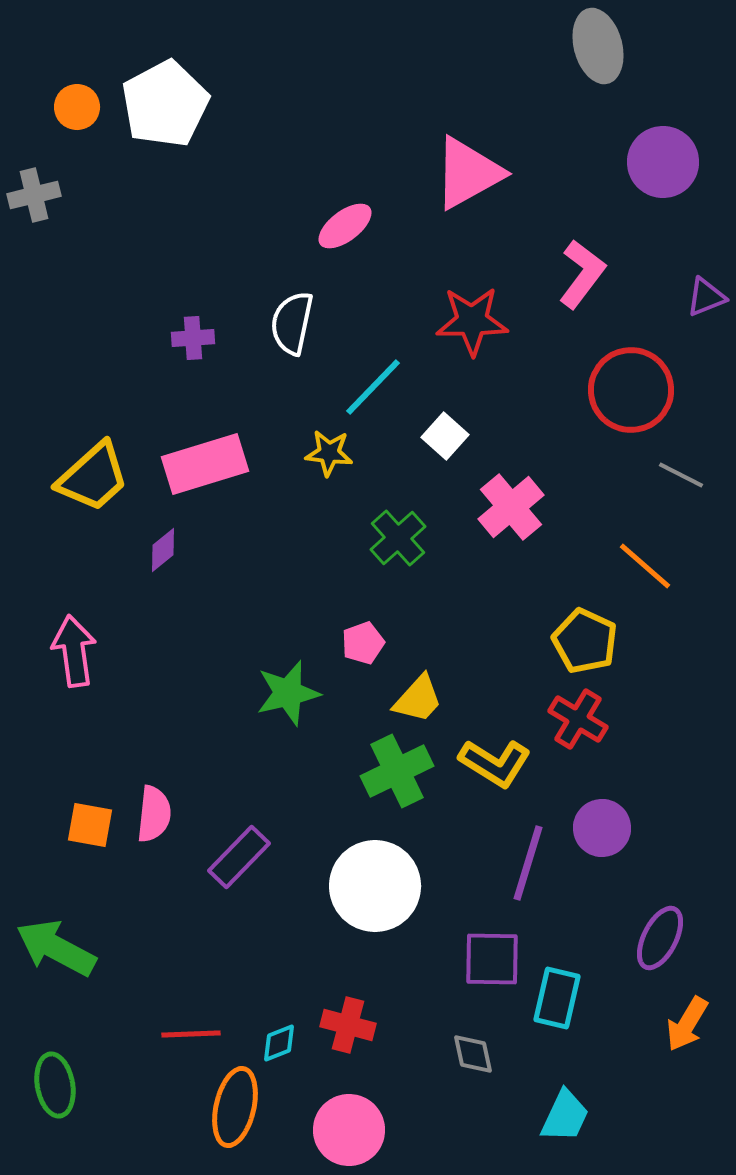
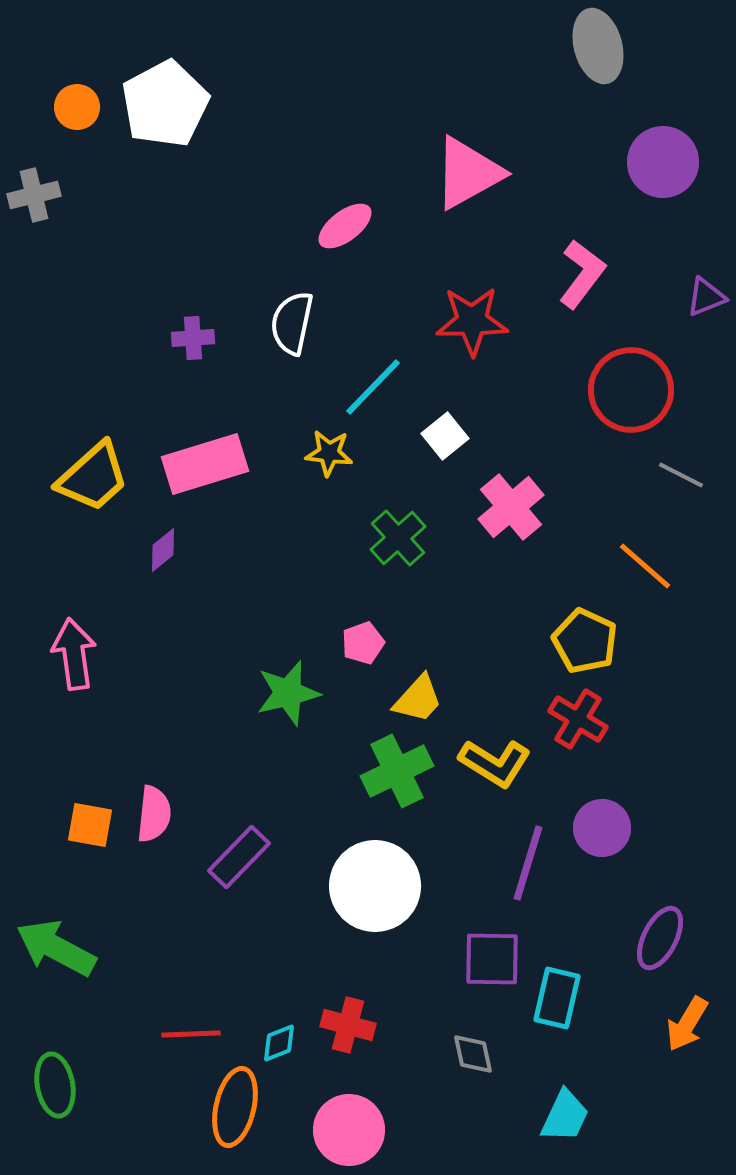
white square at (445, 436): rotated 9 degrees clockwise
pink arrow at (74, 651): moved 3 px down
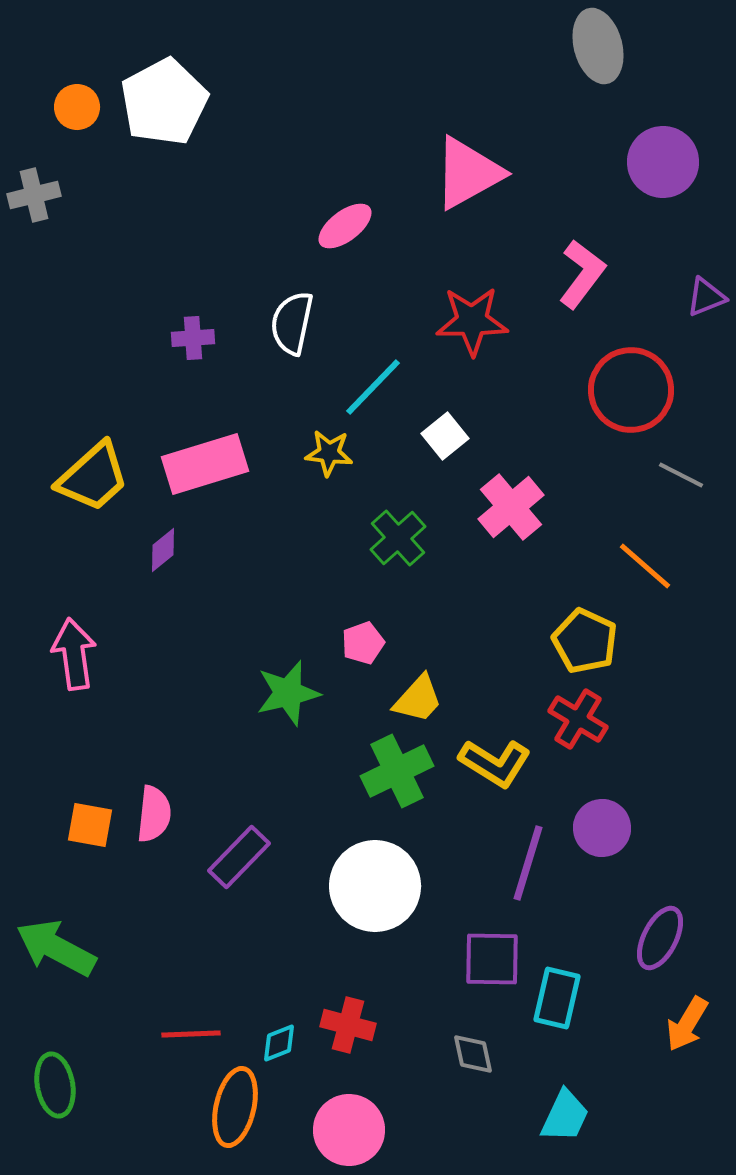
white pentagon at (165, 104): moved 1 px left, 2 px up
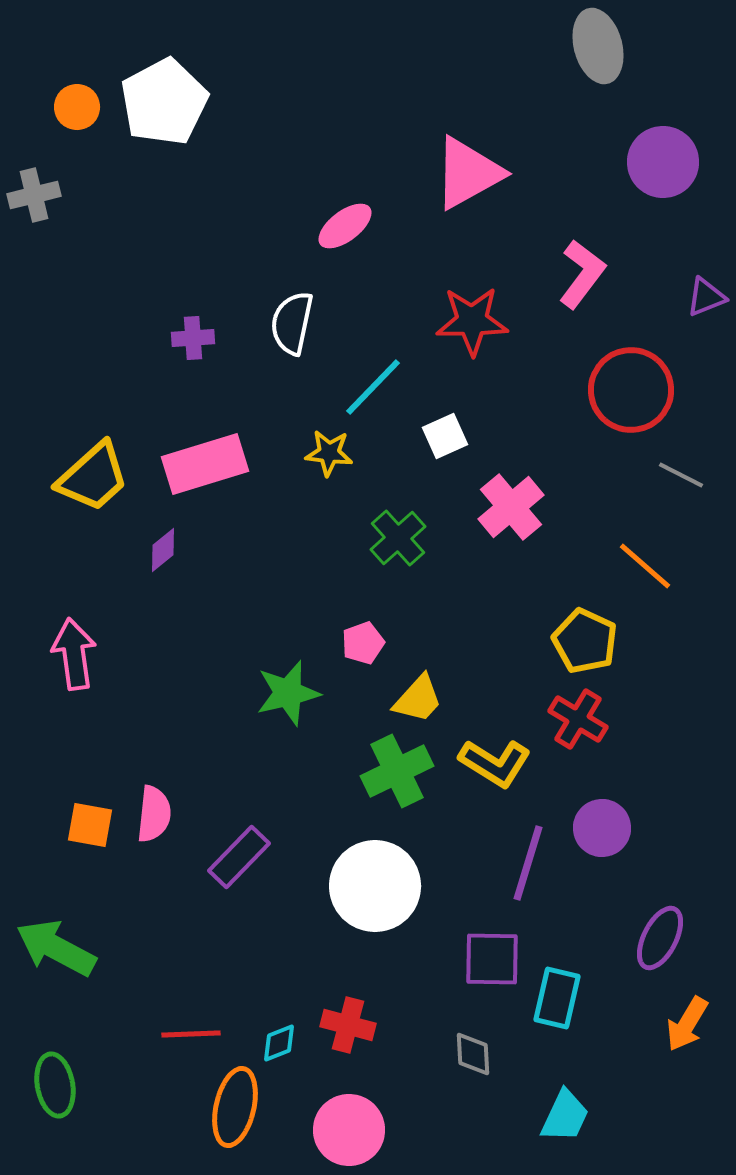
white square at (445, 436): rotated 15 degrees clockwise
gray diamond at (473, 1054): rotated 9 degrees clockwise
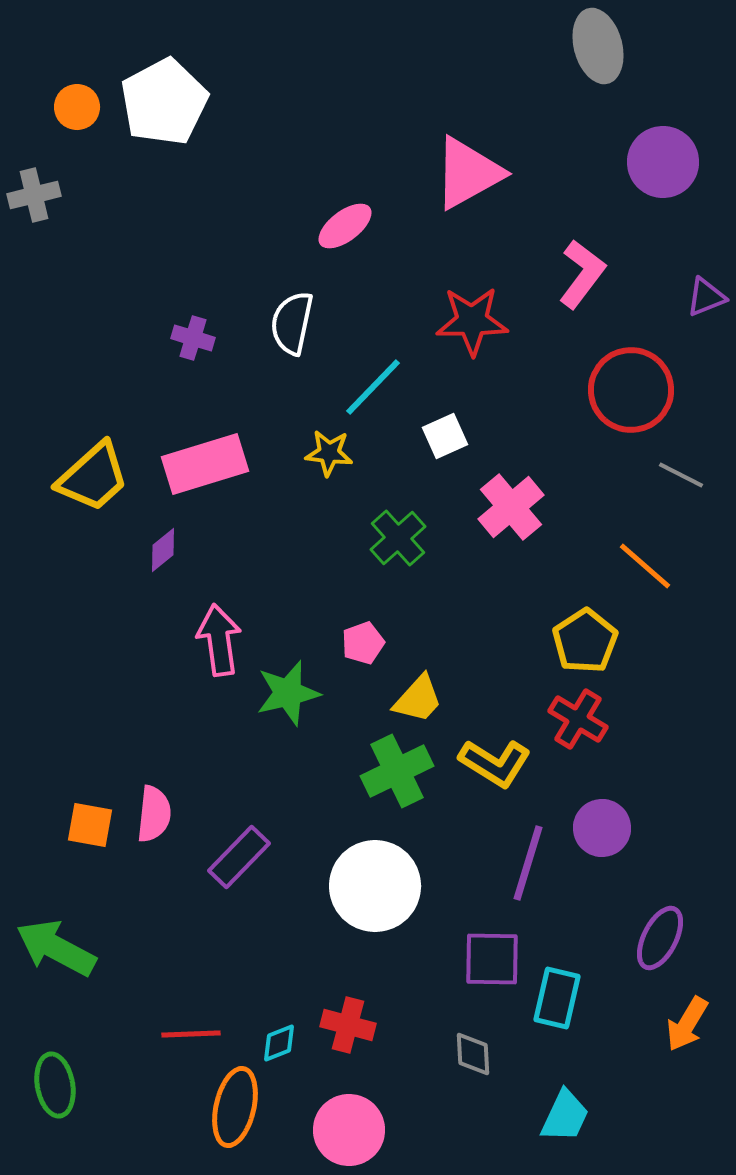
purple cross at (193, 338): rotated 21 degrees clockwise
yellow pentagon at (585, 641): rotated 14 degrees clockwise
pink arrow at (74, 654): moved 145 px right, 14 px up
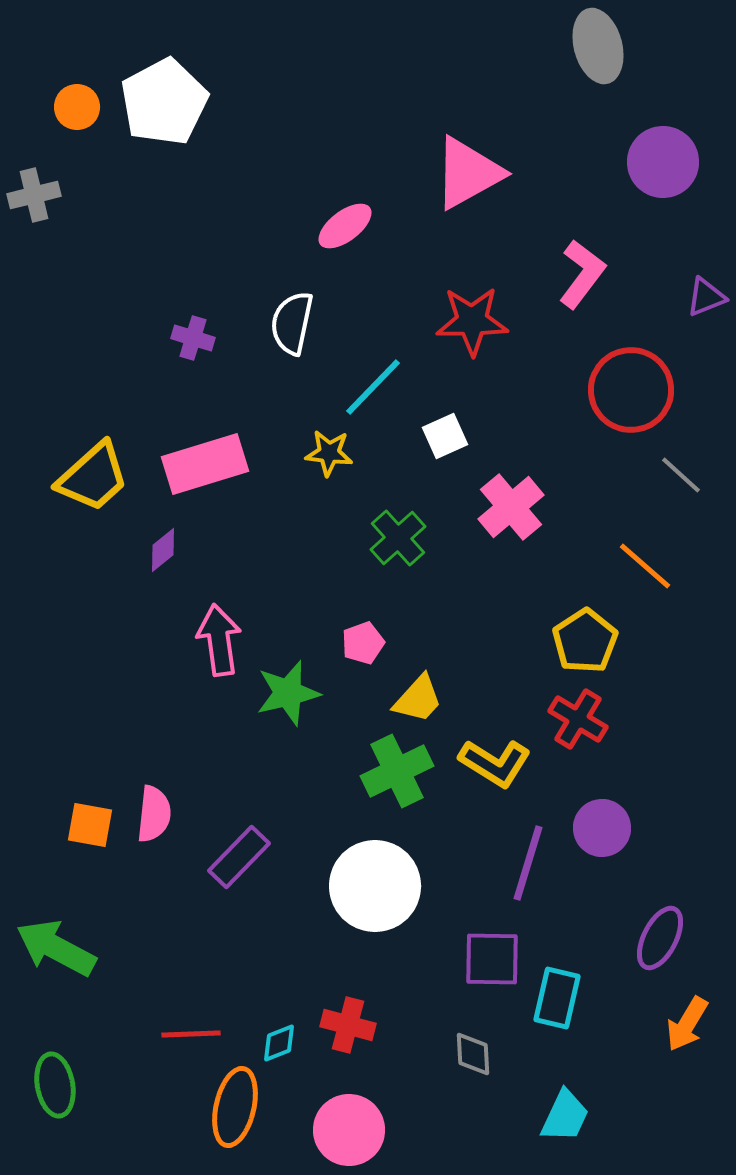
gray line at (681, 475): rotated 15 degrees clockwise
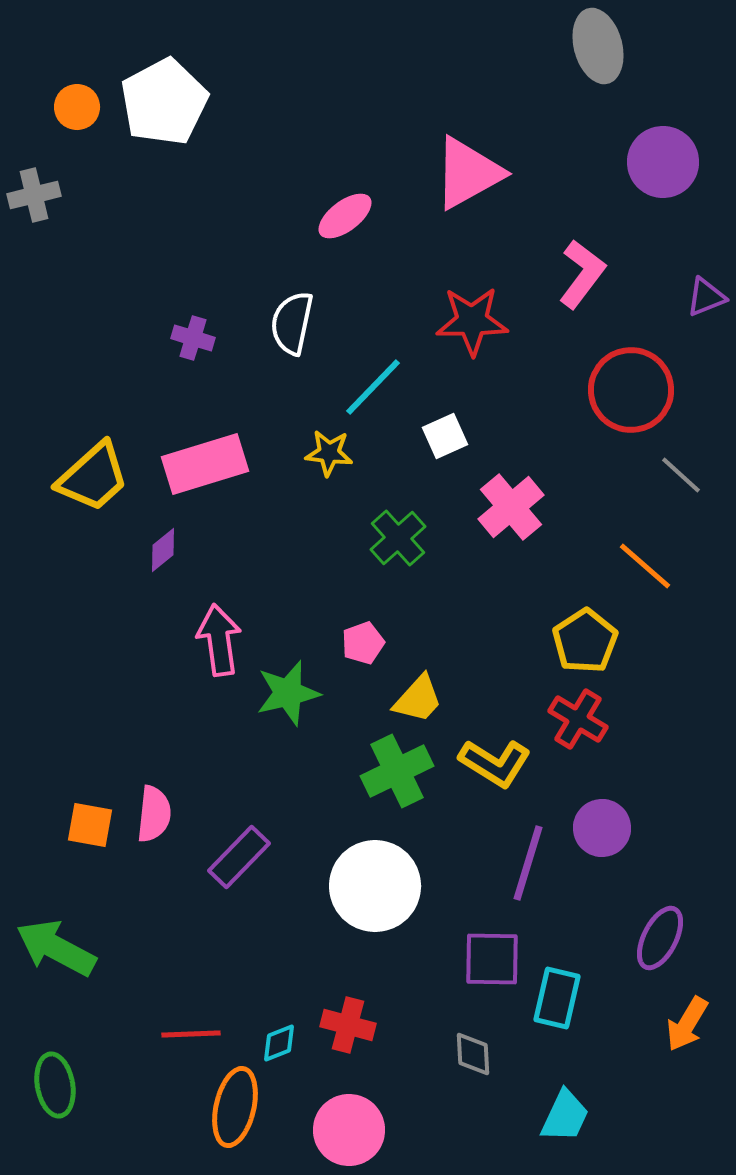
pink ellipse at (345, 226): moved 10 px up
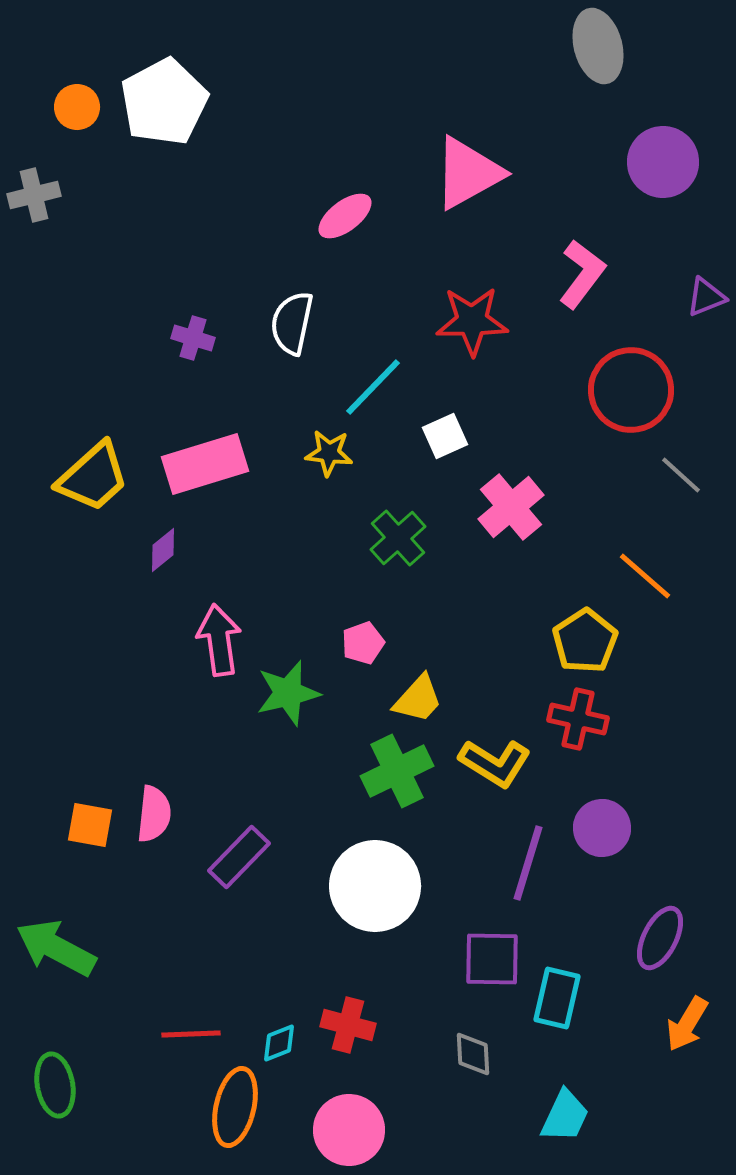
orange line at (645, 566): moved 10 px down
red cross at (578, 719): rotated 18 degrees counterclockwise
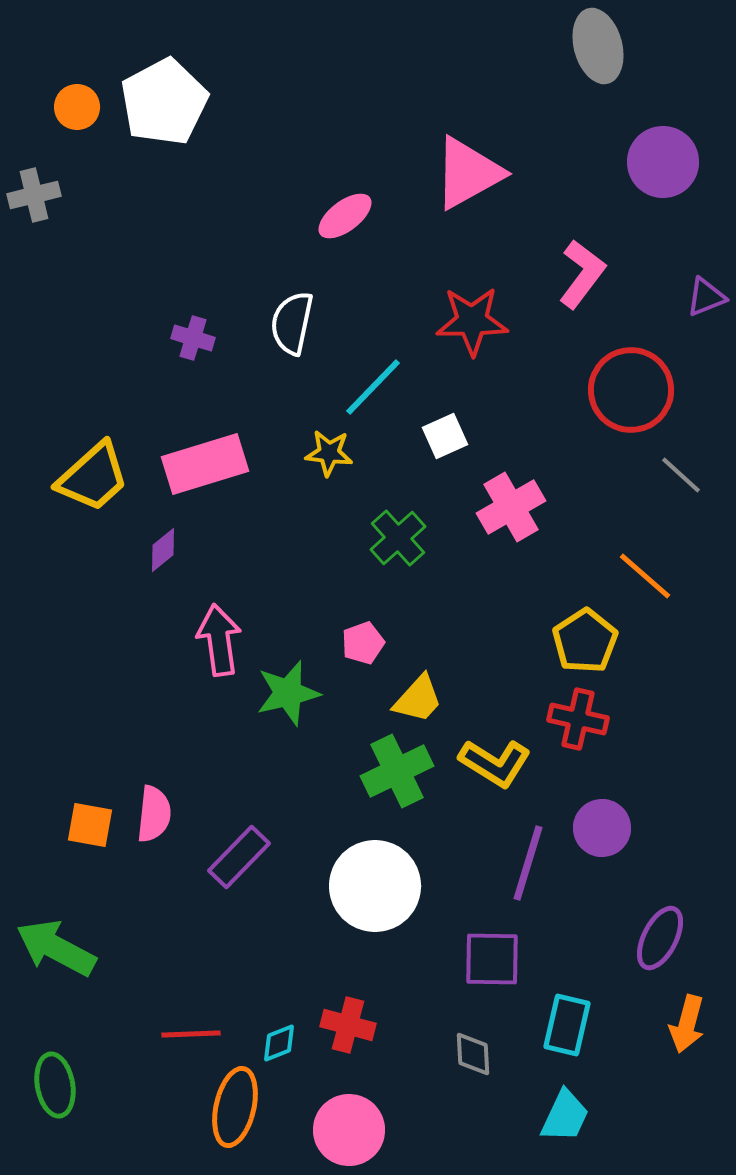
pink cross at (511, 507): rotated 10 degrees clockwise
cyan rectangle at (557, 998): moved 10 px right, 27 px down
orange arrow at (687, 1024): rotated 16 degrees counterclockwise
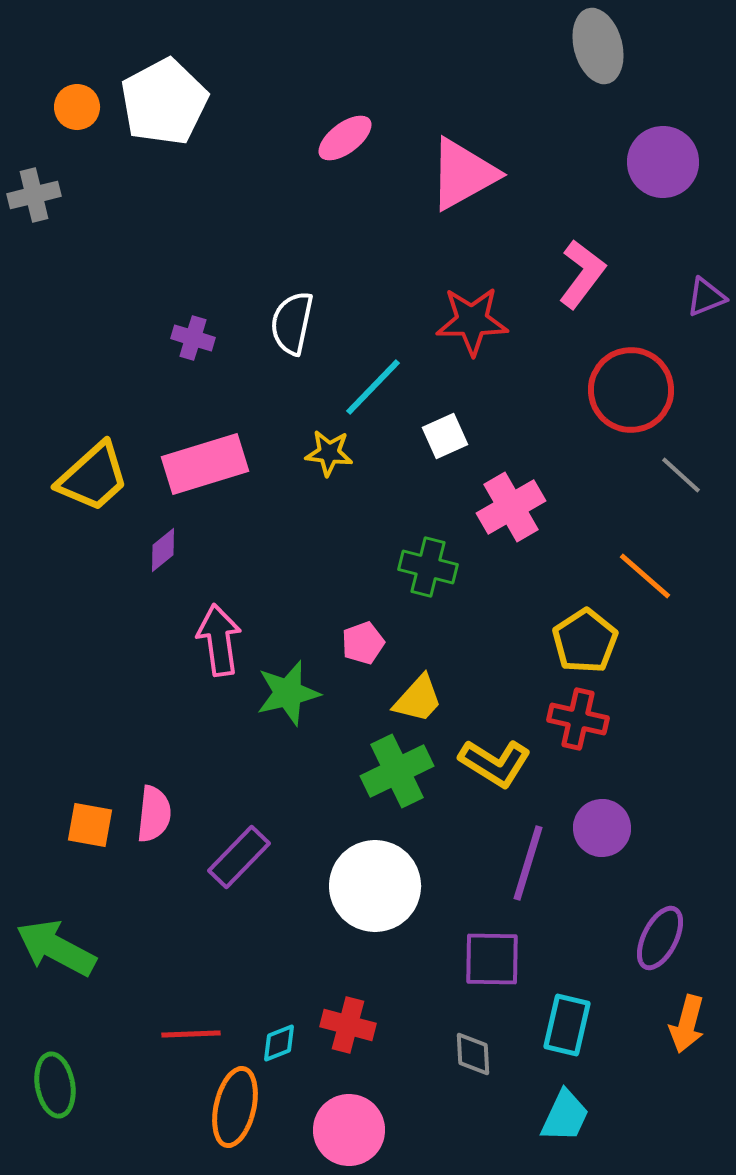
pink triangle at (468, 173): moved 5 px left, 1 px down
pink ellipse at (345, 216): moved 78 px up
green cross at (398, 538): moved 30 px right, 29 px down; rotated 34 degrees counterclockwise
